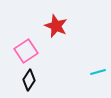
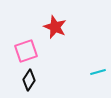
red star: moved 1 px left, 1 px down
pink square: rotated 15 degrees clockwise
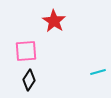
red star: moved 1 px left, 6 px up; rotated 10 degrees clockwise
pink square: rotated 15 degrees clockwise
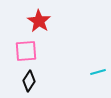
red star: moved 15 px left
black diamond: moved 1 px down
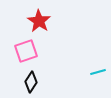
pink square: rotated 15 degrees counterclockwise
black diamond: moved 2 px right, 1 px down
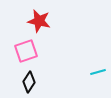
red star: rotated 20 degrees counterclockwise
black diamond: moved 2 px left
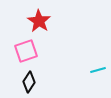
red star: rotated 20 degrees clockwise
cyan line: moved 2 px up
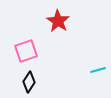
red star: moved 19 px right
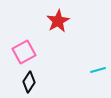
red star: rotated 10 degrees clockwise
pink square: moved 2 px left, 1 px down; rotated 10 degrees counterclockwise
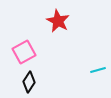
red star: rotated 15 degrees counterclockwise
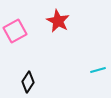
pink square: moved 9 px left, 21 px up
black diamond: moved 1 px left
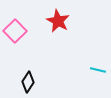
pink square: rotated 15 degrees counterclockwise
cyan line: rotated 28 degrees clockwise
